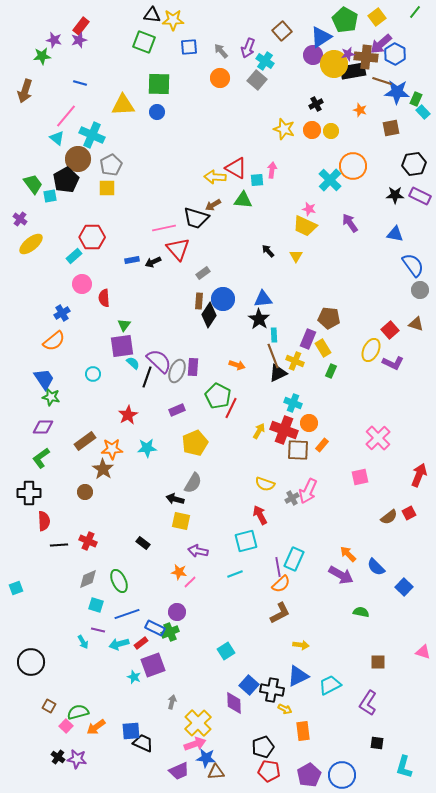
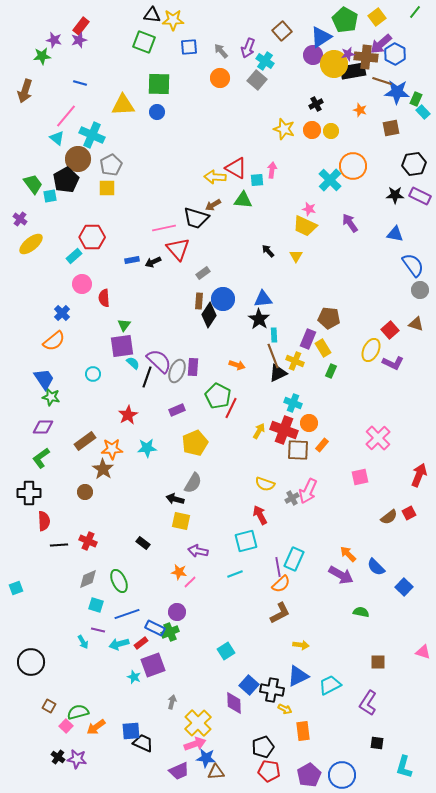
blue cross at (62, 313): rotated 14 degrees counterclockwise
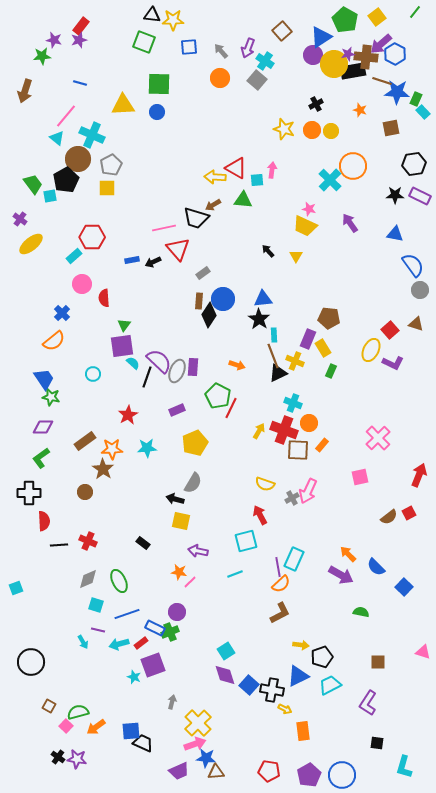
purple diamond at (234, 703): moved 9 px left, 28 px up; rotated 15 degrees counterclockwise
black pentagon at (263, 747): moved 59 px right, 90 px up
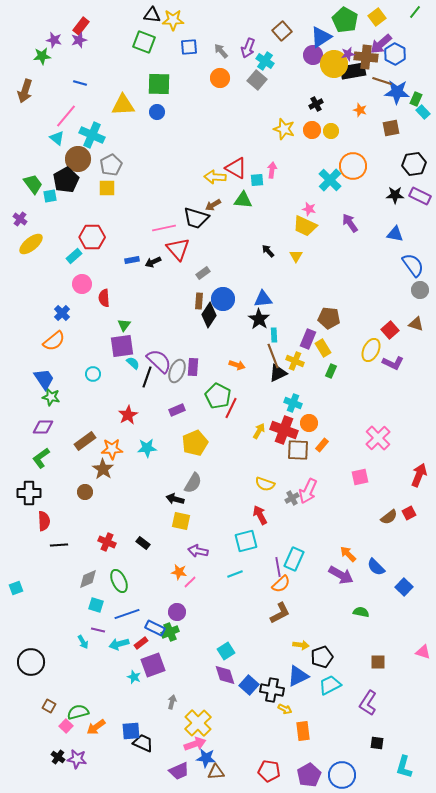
red cross at (88, 541): moved 19 px right, 1 px down
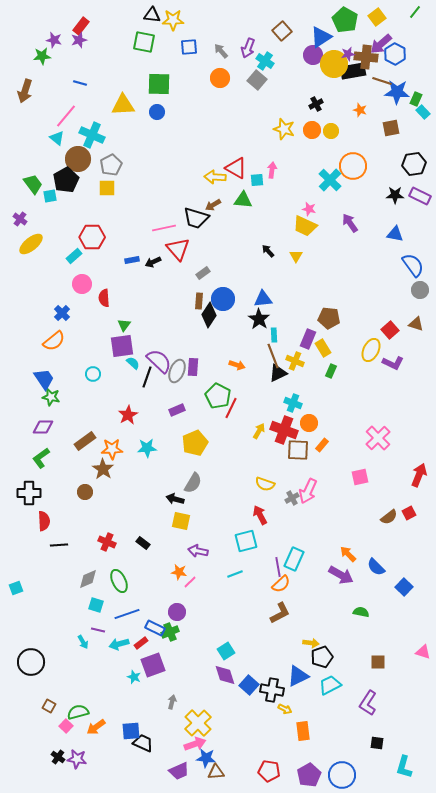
green square at (144, 42): rotated 10 degrees counterclockwise
yellow arrow at (301, 645): moved 10 px right, 2 px up
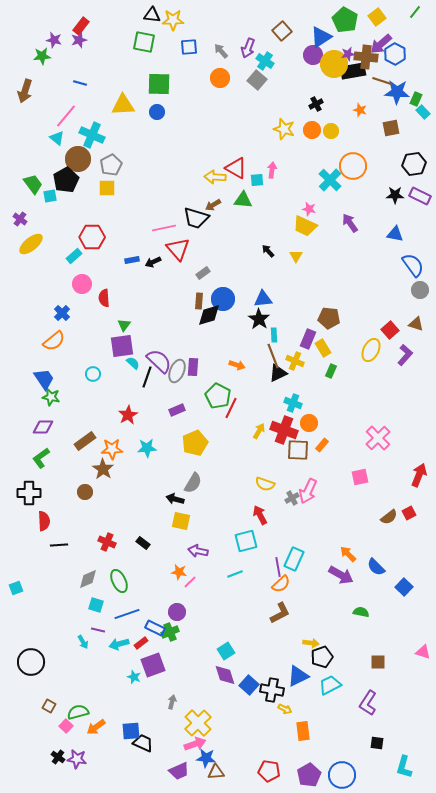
black diamond at (209, 315): rotated 40 degrees clockwise
purple L-shape at (393, 363): moved 12 px right, 8 px up; rotated 75 degrees counterclockwise
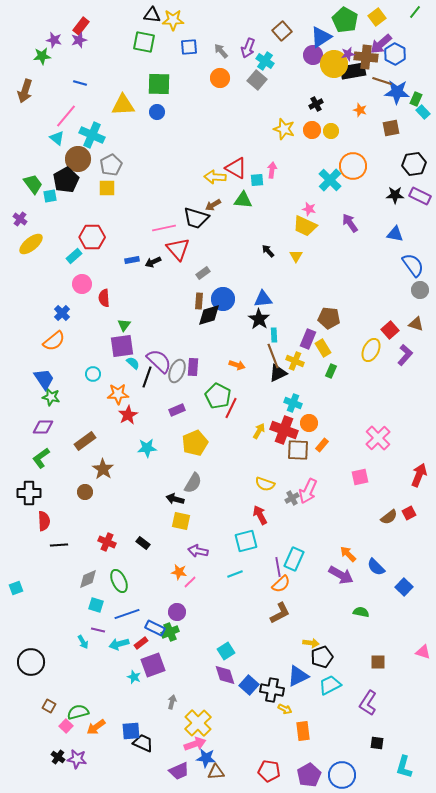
orange star at (112, 449): moved 6 px right, 55 px up
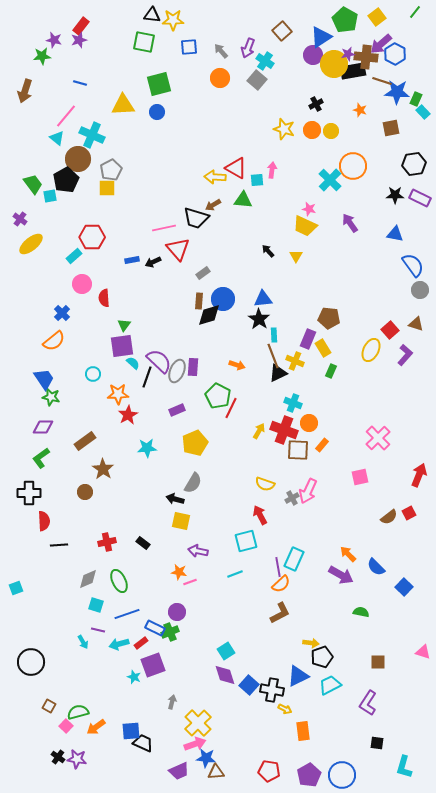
green square at (159, 84): rotated 15 degrees counterclockwise
gray pentagon at (111, 165): moved 5 px down
purple rectangle at (420, 196): moved 2 px down
red cross at (107, 542): rotated 36 degrees counterclockwise
pink line at (190, 582): rotated 24 degrees clockwise
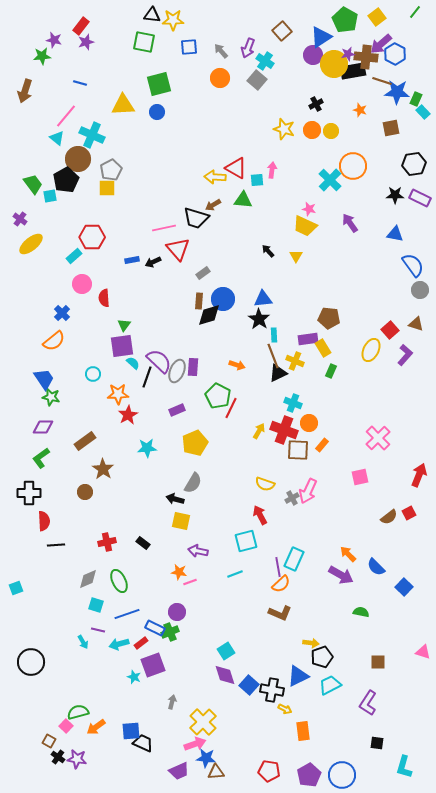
purple star at (79, 40): moved 7 px right, 2 px down
purple rectangle at (308, 339): rotated 60 degrees clockwise
black line at (59, 545): moved 3 px left
brown L-shape at (280, 613): rotated 50 degrees clockwise
brown square at (49, 706): moved 35 px down
yellow cross at (198, 723): moved 5 px right, 1 px up
